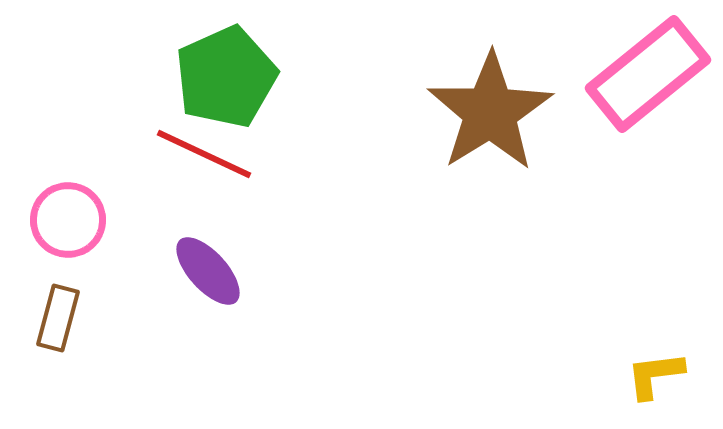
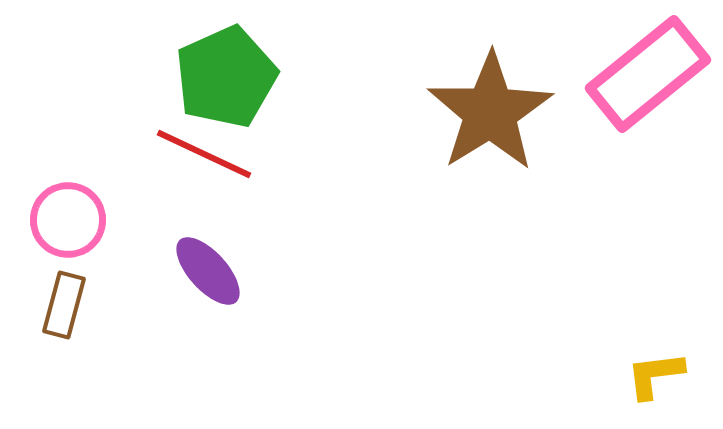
brown rectangle: moved 6 px right, 13 px up
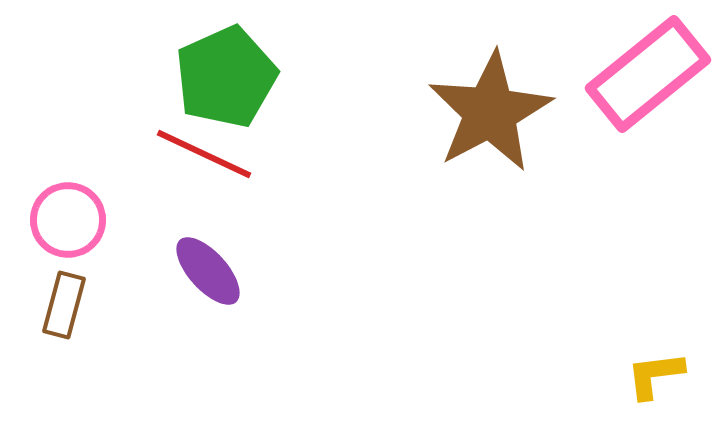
brown star: rotated 4 degrees clockwise
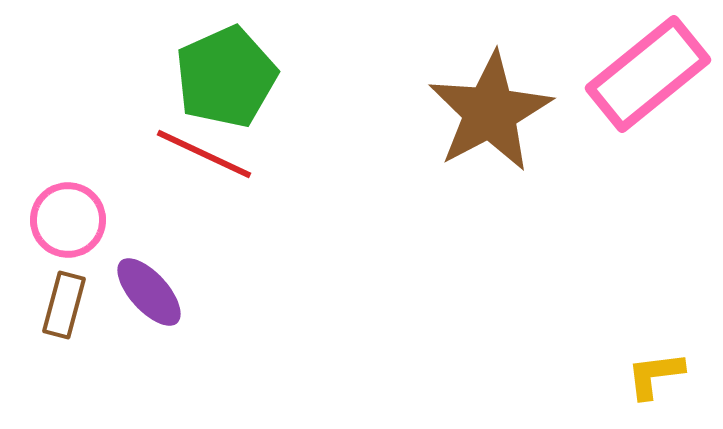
purple ellipse: moved 59 px left, 21 px down
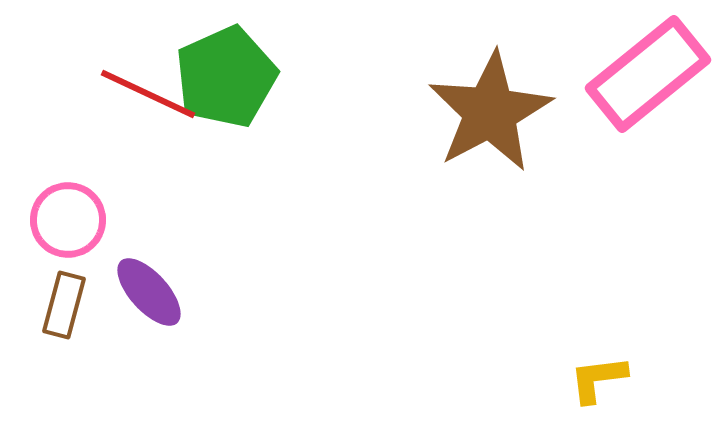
red line: moved 56 px left, 60 px up
yellow L-shape: moved 57 px left, 4 px down
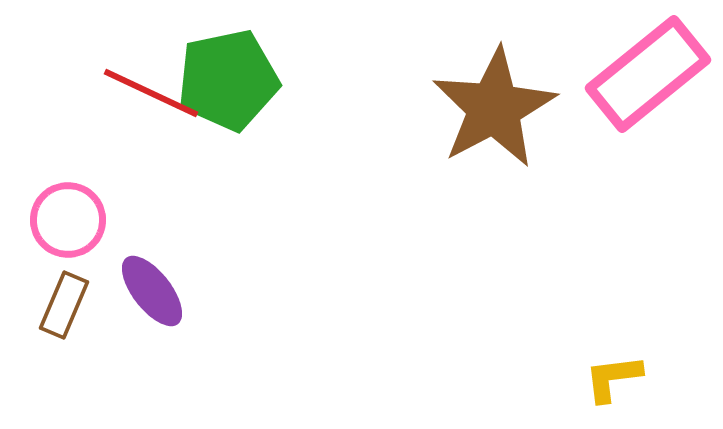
green pentagon: moved 2 px right, 3 px down; rotated 12 degrees clockwise
red line: moved 3 px right, 1 px up
brown star: moved 4 px right, 4 px up
purple ellipse: moved 3 px right, 1 px up; rotated 4 degrees clockwise
brown rectangle: rotated 8 degrees clockwise
yellow L-shape: moved 15 px right, 1 px up
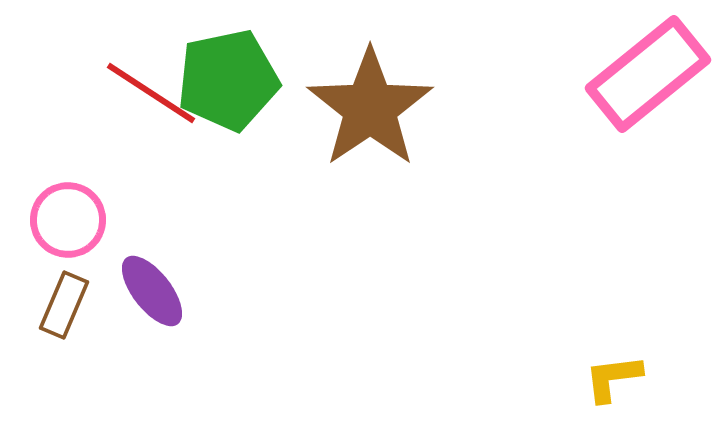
red line: rotated 8 degrees clockwise
brown star: moved 124 px left; rotated 6 degrees counterclockwise
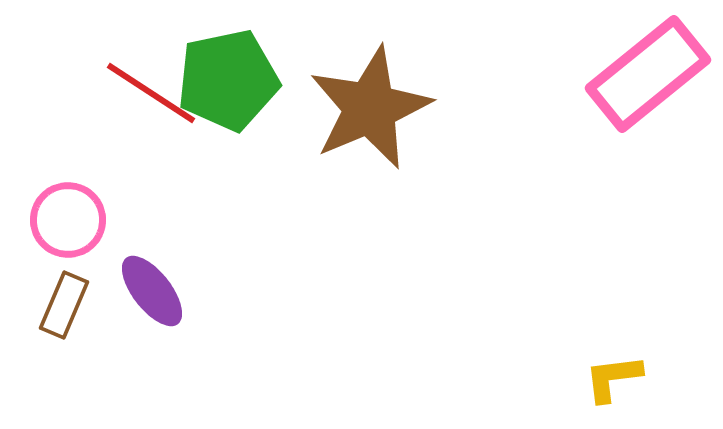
brown star: rotated 11 degrees clockwise
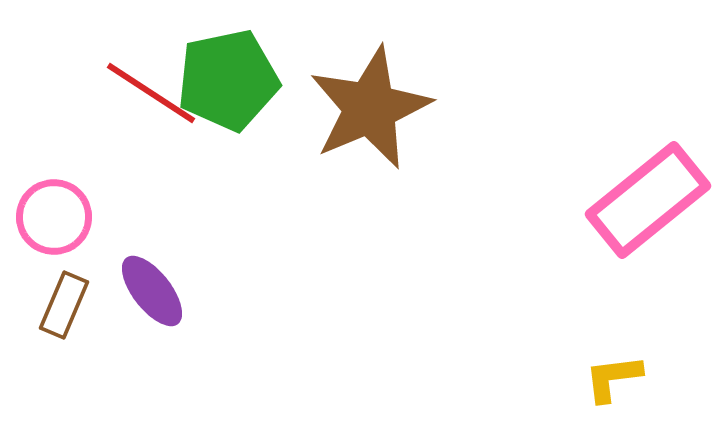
pink rectangle: moved 126 px down
pink circle: moved 14 px left, 3 px up
